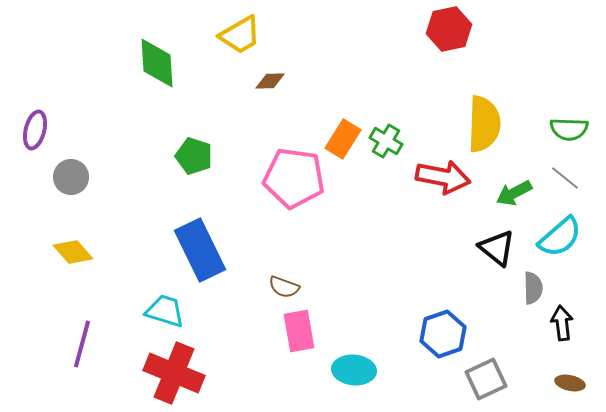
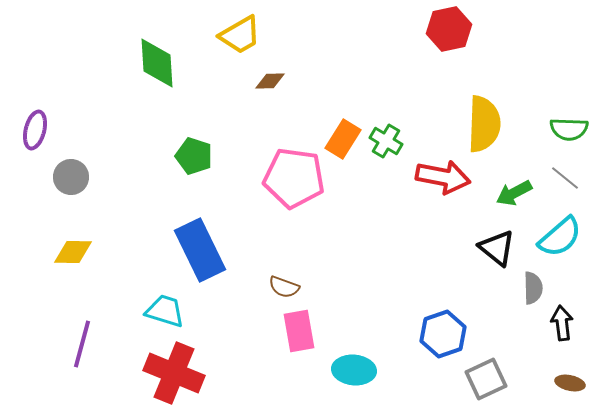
yellow diamond: rotated 48 degrees counterclockwise
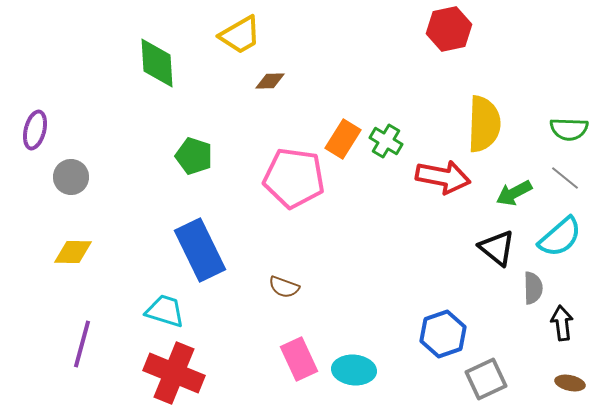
pink rectangle: moved 28 px down; rotated 15 degrees counterclockwise
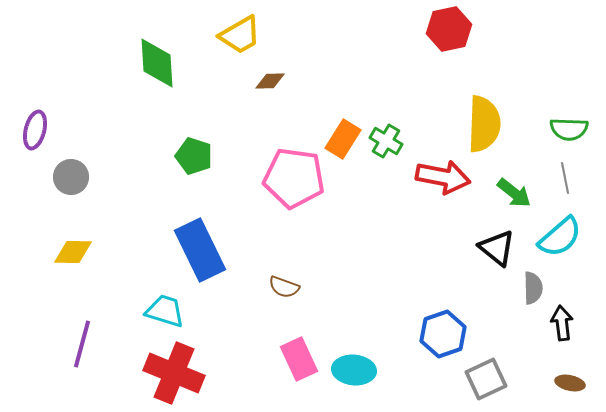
gray line: rotated 40 degrees clockwise
green arrow: rotated 114 degrees counterclockwise
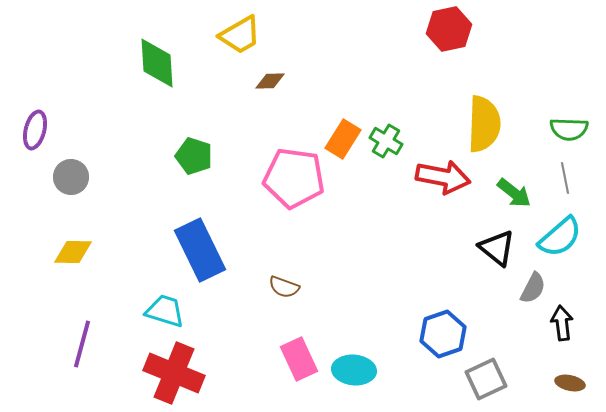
gray semicircle: rotated 28 degrees clockwise
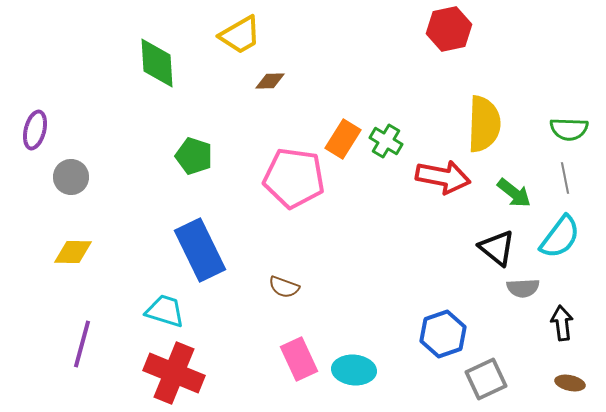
cyan semicircle: rotated 12 degrees counterclockwise
gray semicircle: moved 10 px left; rotated 60 degrees clockwise
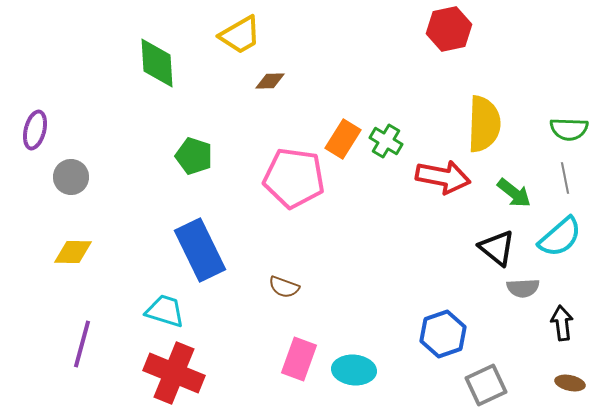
cyan semicircle: rotated 12 degrees clockwise
pink rectangle: rotated 45 degrees clockwise
gray square: moved 6 px down
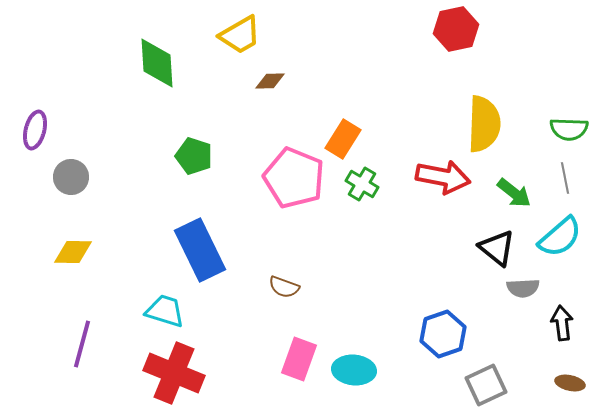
red hexagon: moved 7 px right
green cross: moved 24 px left, 43 px down
pink pentagon: rotated 14 degrees clockwise
